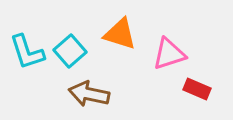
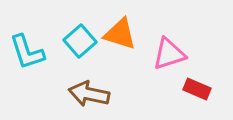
cyan square: moved 10 px right, 10 px up
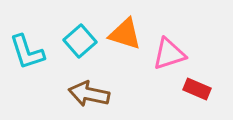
orange triangle: moved 5 px right
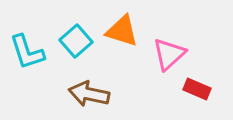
orange triangle: moved 3 px left, 3 px up
cyan square: moved 4 px left
pink triangle: rotated 24 degrees counterclockwise
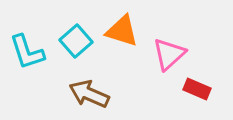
brown arrow: rotated 12 degrees clockwise
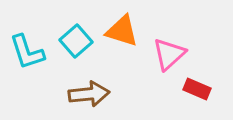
brown arrow: rotated 150 degrees clockwise
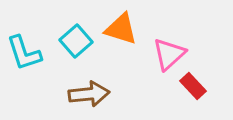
orange triangle: moved 1 px left, 2 px up
cyan L-shape: moved 3 px left, 1 px down
red rectangle: moved 4 px left, 3 px up; rotated 24 degrees clockwise
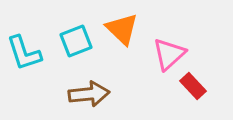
orange triangle: moved 1 px right; rotated 27 degrees clockwise
cyan square: rotated 20 degrees clockwise
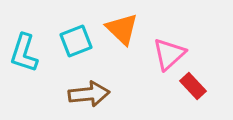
cyan L-shape: rotated 36 degrees clockwise
